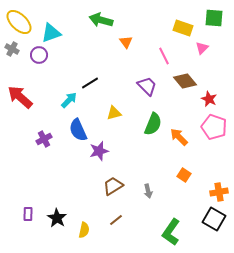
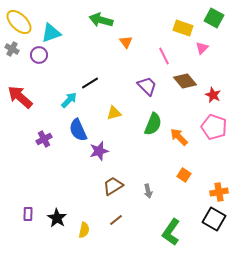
green square: rotated 24 degrees clockwise
red star: moved 4 px right, 4 px up
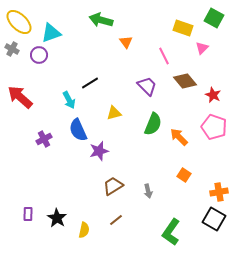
cyan arrow: rotated 108 degrees clockwise
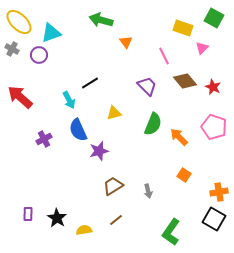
red star: moved 8 px up
yellow semicircle: rotated 112 degrees counterclockwise
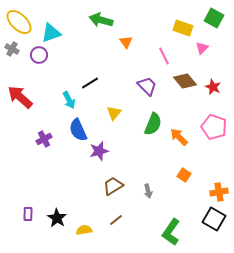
yellow triangle: rotated 35 degrees counterclockwise
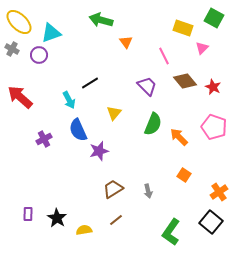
brown trapezoid: moved 3 px down
orange cross: rotated 24 degrees counterclockwise
black square: moved 3 px left, 3 px down; rotated 10 degrees clockwise
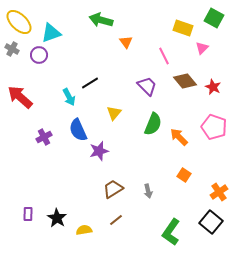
cyan arrow: moved 3 px up
purple cross: moved 2 px up
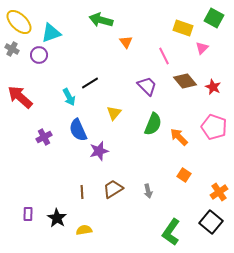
brown line: moved 34 px left, 28 px up; rotated 56 degrees counterclockwise
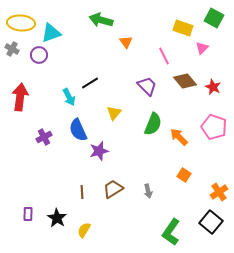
yellow ellipse: moved 2 px right, 1 px down; rotated 40 degrees counterclockwise
red arrow: rotated 56 degrees clockwise
yellow semicircle: rotated 49 degrees counterclockwise
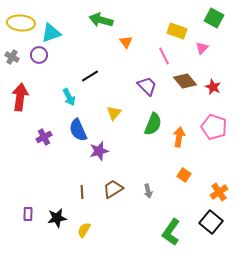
yellow rectangle: moved 6 px left, 3 px down
gray cross: moved 8 px down
black line: moved 7 px up
orange arrow: rotated 54 degrees clockwise
black star: rotated 30 degrees clockwise
